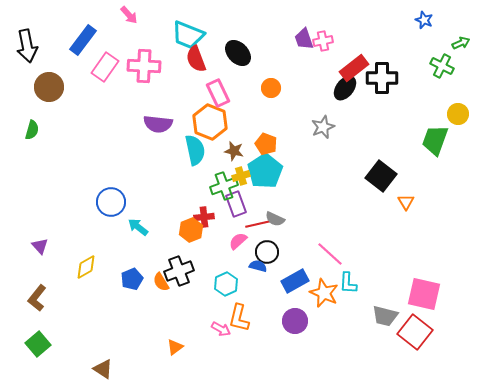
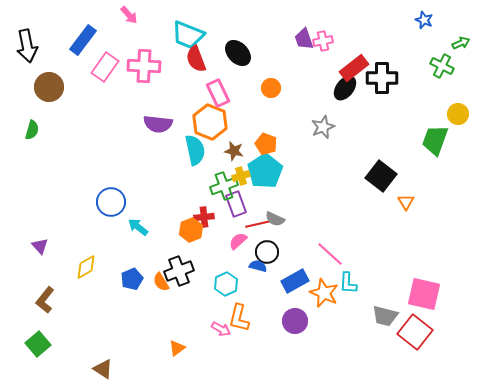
brown L-shape at (37, 298): moved 8 px right, 2 px down
orange triangle at (175, 347): moved 2 px right, 1 px down
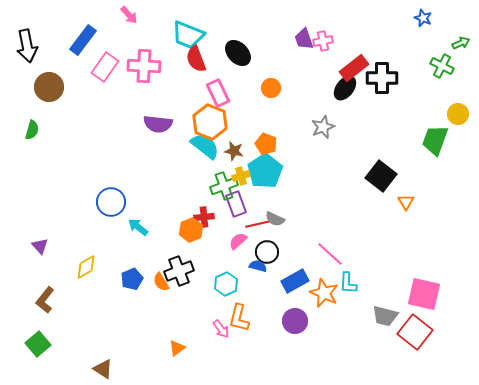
blue star at (424, 20): moved 1 px left, 2 px up
cyan semicircle at (195, 150): moved 10 px right, 4 px up; rotated 40 degrees counterclockwise
pink arrow at (221, 329): rotated 24 degrees clockwise
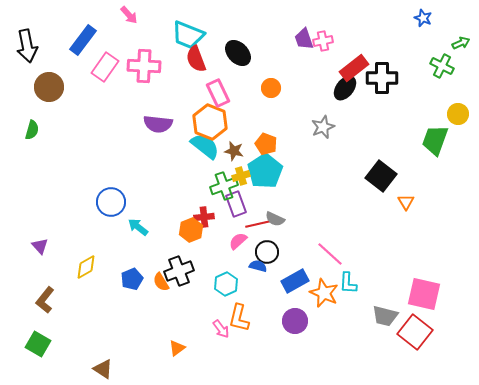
green square at (38, 344): rotated 20 degrees counterclockwise
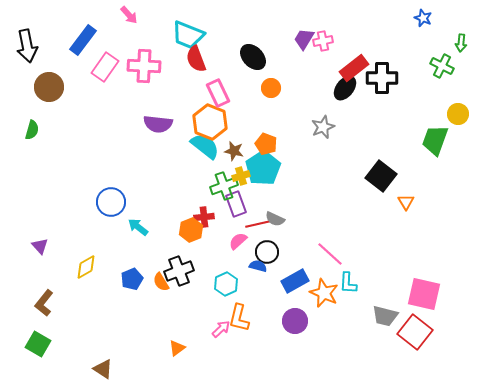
purple trapezoid at (304, 39): rotated 50 degrees clockwise
green arrow at (461, 43): rotated 120 degrees clockwise
black ellipse at (238, 53): moved 15 px right, 4 px down
cyan pentagon at (265, 171): moved 2 px left, 3 px up
brown L-shape at (45, 300): moved 1 px left, 3 px down
pink arrow at (221, 329): rotated 96 degrees counterclockwise
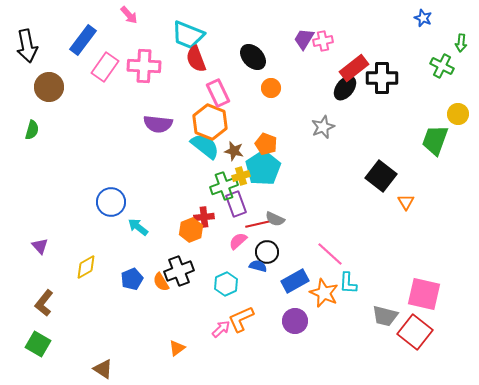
orange L-shape at (239, 318): moved 2 px right, 1 px down; rotated 52 degrees clockwise
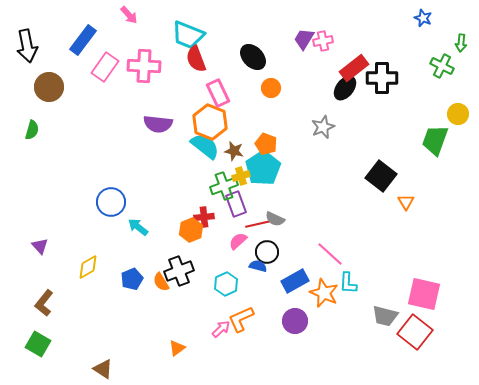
yellow diamond at (86, 267): moved 2 px right
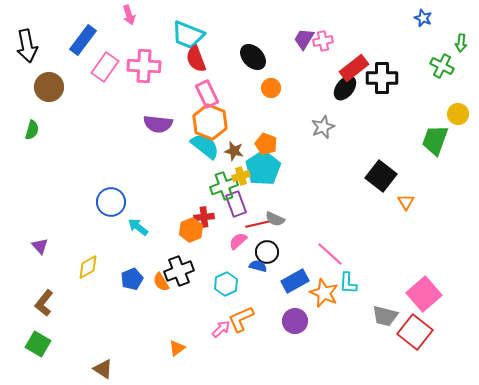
pink arrow at (129, 15): rotated 24 degrees clockwise
pink rectangle at (218, 93): moved 11 px left, 1 px down
pink square at (424, 294): rotated 36 degrees clockwise
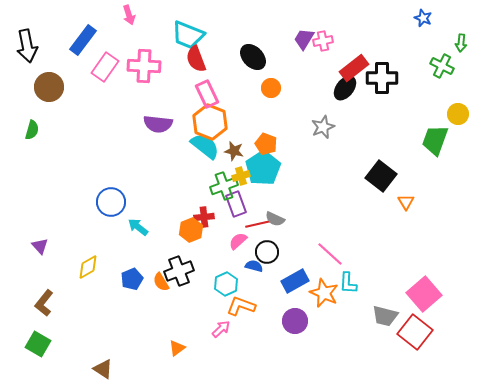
blue semicircle at (258, 266): moved 4 px left
orange L-shape at (241, 319): moved 13 px up; rotated 44 degrees clockwise
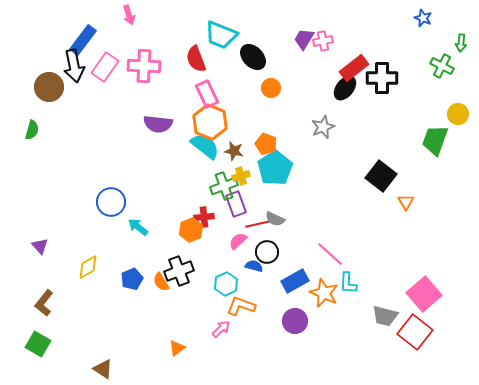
cyan trapezoid at (188, 35): moved 33 px right
black arrow at (27, 46): moved 47 px right, 20 px down
cyan pentagon at (263, 168): moved 12 px right
